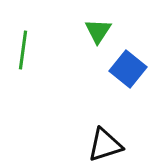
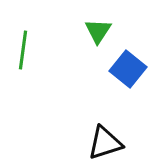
black triangle: moved 2 px up
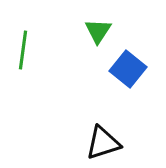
black triangle: moved 2 px left
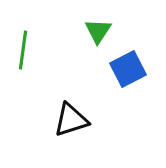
blue square: rotated 24 degrees clockwise
black triangle: moved 32 px left, 23 px up
